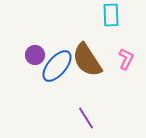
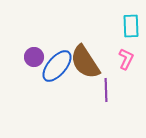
cyan rectangle: moved 20 px right, 11 px down
purple circle: moved 1 px left, 2 px down
brown semicircle: moved 2 px left, 2 px down
purple line: moved 20 px right, 28 px up; rotated 30 degrees clockwise
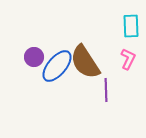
pink L-shape: moved 2 px right
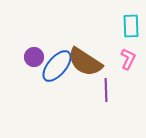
brown semicircle: rotated 24 degrees counterclockwise
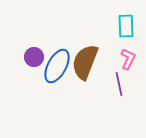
cyan rectangle: moved 5 px left
brown semicircle: rotated 78 degrees clockwise
blue ellipse: rotated 12 degrees counterclockwise
purple line: moved 13 px right, 6 px up; rotated 10 degrees counterclockwise
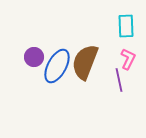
purple line: moved 4 px up
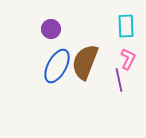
purple circle: moved 17 px right, 28 px up
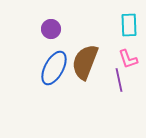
cyan rectangle: moved 3 px right, 1 px up
pink L-shape: rotated 135 degrees clockwise
blue ellipse: moved 3 px left, 2 px down
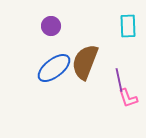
cyan rectangle: moved 1 px left, 1 px down
purple circle: moved 3 px up
pink L-shape: moved 39 px down
blue ellipse: rotated 24 degrees clockwise
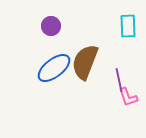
pink L-shape: moved 1 px up
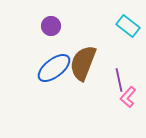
cyan rectangle: rotated 50 degrees counterclockwise
brown semicircle: moved 2 px left, 1 px down
pink L-shape: rotated 60 degrees clockwise
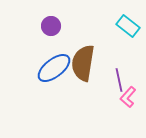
brown semicircle: rotated 12 degrees counterclockwise
